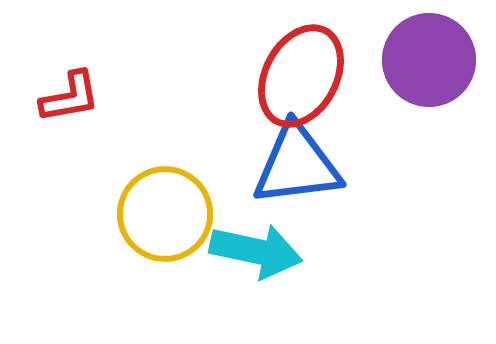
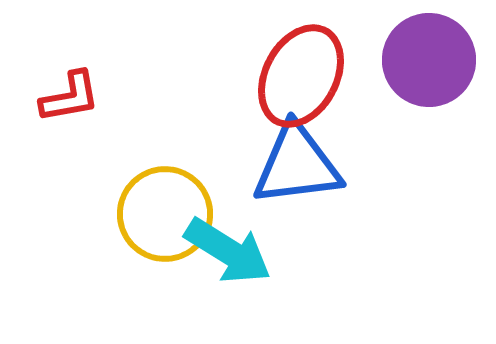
cyan arrow: moved 28 px left; rotated 20 degrees clockwise
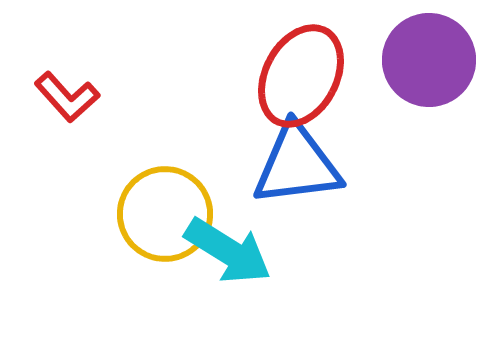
red L-shape: moved 3 px left; rotated 58 degrees clockwise
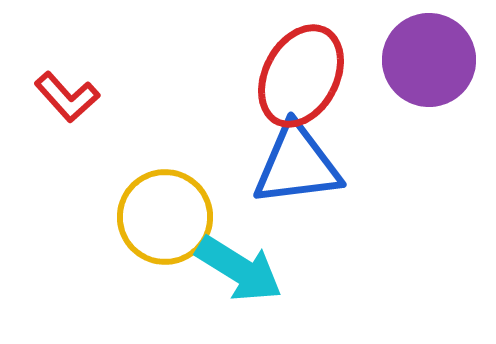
yellow circle: moved 3 px down
cyan arrow: moved 11 px right, 18 px down
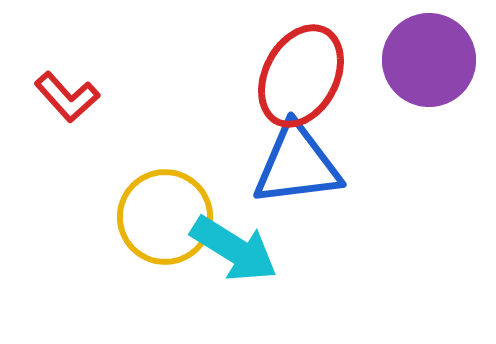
cyan arrow: moved 5 px left, 20 px up
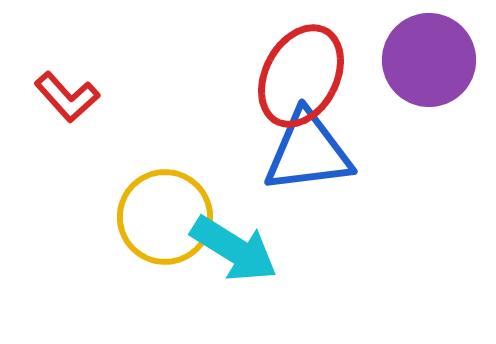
blue triangle: moved 11 px right, 13 px up
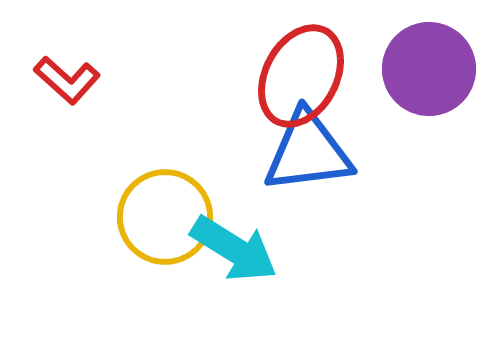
purple circle: moved 9 px down
red L-shape: moved 17 px up; rotated 6 degrees counterclockwise
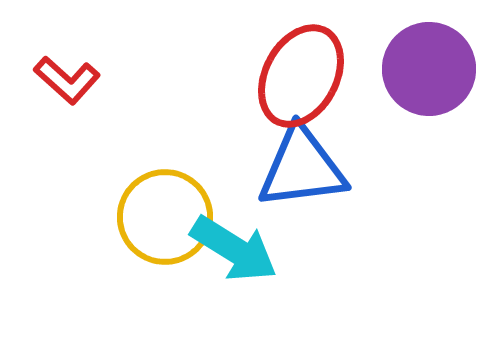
blue triangle: moved 6 px left, 16 px down
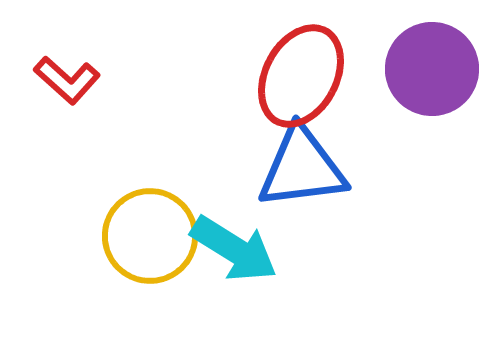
purple circle: moved 3 px right
yellow circle: moved 15 px left, 19 px down
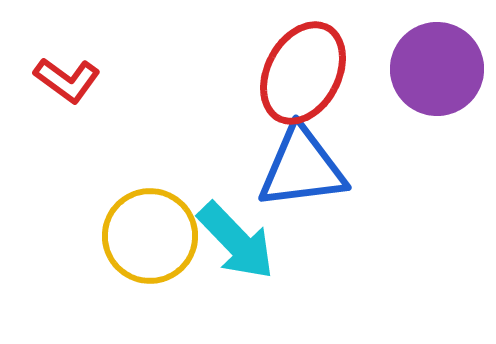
purple circle: moved 5 px right
red ellipse: moved 2 px right, 3 px up
red L-shape: rotated 6 degrees counterclockwise
cyan arrow: moved 2 px right, 8 px up; rotated 14 degrees clockwise
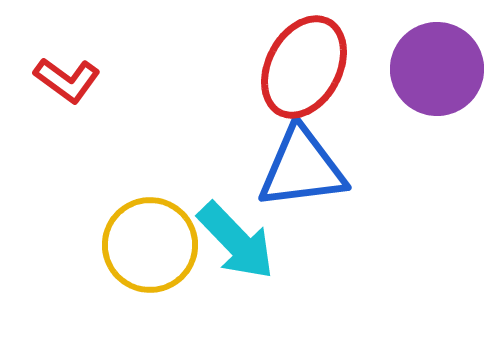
red ellipse: moved 1 px right, 6 px up
yellow circle: moved 9 px down
